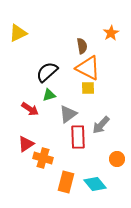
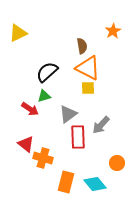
orange star: moved 2 px right, 2 px up
green triangle: moved 5 px left, 1 px down
red triangle: rotated 48 degrees counterclockwise
orange circle: moved 4 px down
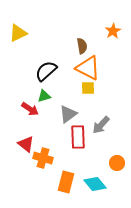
black semicircle: moved 1 px left, 1 px up
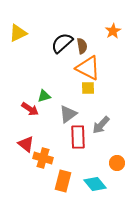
black semicircle: moved 16 px right, 28 px up
orange rectangle: moved 3 px left, 1 px up
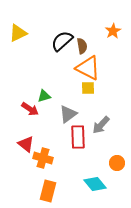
black semicircle: moved 2 px up
orange rectangle: moved 15 px left, 10 px down
